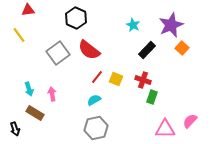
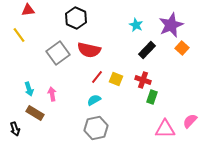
cyan star: moved 3 px right
red semicircle: rotated 25 degrees counterclockwise
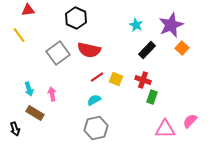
red line: rotated 16 degrees clockwise
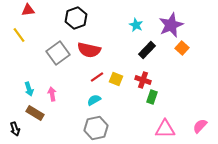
black hexagon: rotated 15 degrees clockwise
pink semicircle: moved 10 px right, 5 px down
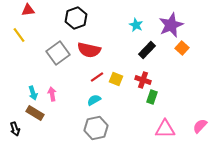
cyan arrow: moved 4 px right, 4 px down
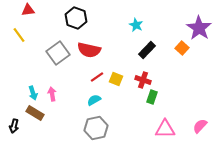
black hexagon: rotated 20 degrees counterclockwise
purple star: moved 28 px right, 3 px down; rotated 15 degrees counterclockwise
black arrow: moved 1 px left, 3 px up; rotated 32 degrees clockwise
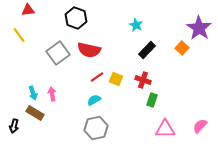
green rectangle: moved 3 px down
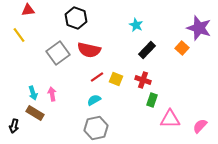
purple star: rotated 15 degrees counterclockwise
pink triangle: moved 5 px right, 10 px up
